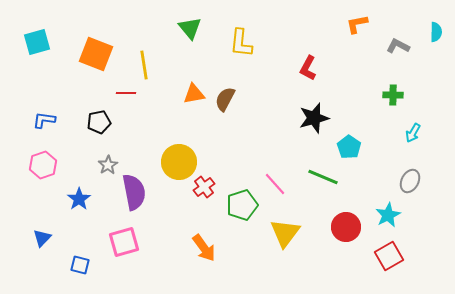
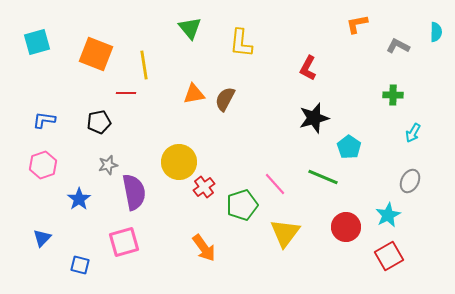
gray star: rotated 18 degrees clockwise
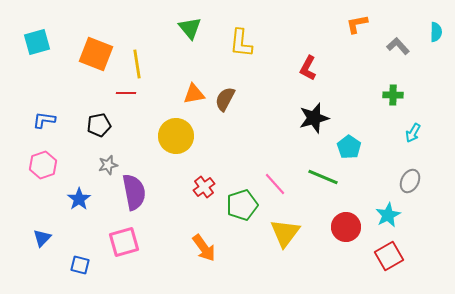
gray L-shape: rotated 20 degrees clockwise
yellow line: moved 7 px left, 1 px up
black pentagon: moved 3 px down
yellow circle: moved 3 px left, 26 px up
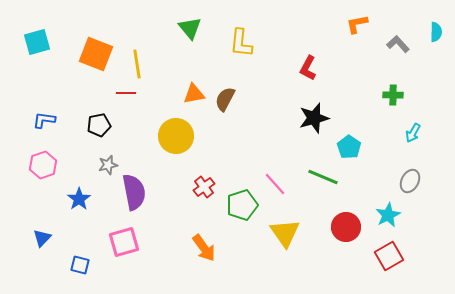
gray L-shape: moved 2 px up
yellow triangle: rotated 12 degrees counterclockwise
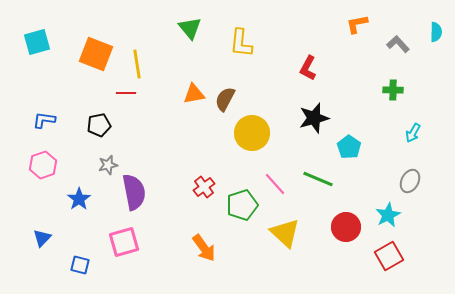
green cross: moved 5 px up
yellow circle: moved 76 px right, 3 px up
green line: moved 5 px left, 2 px down
yellow triangle: rotated 12 degrees counterclockwise
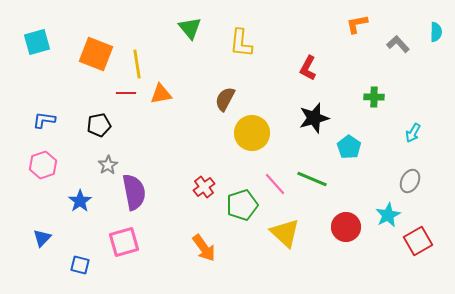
green cross: moved 19 px left, 7 px down
orange triangle: moved 33 px left
gray star: rotated 18 degrees counterclockwise
green line: moved 6 px left
blue star: moved 1 px right, 2 px down
red square: moved 29 px right, 15 px up
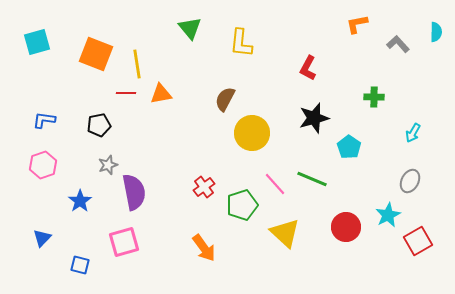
gray star: rotated 12 degrees clockwise
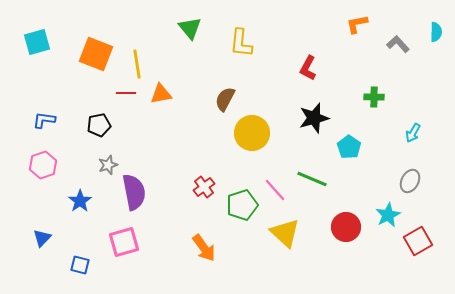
pink line: moved 6 px down
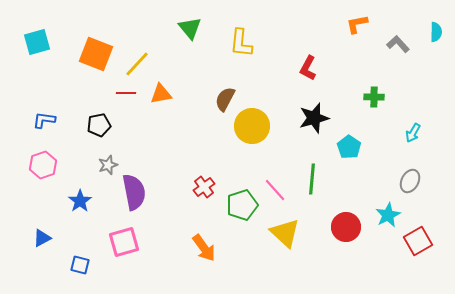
yellow line: rotated 52 degrees clockwise
yellow circle: moved 7 px up
green line: rotated 72 degrees clockwise
blue triangle: rotated 18 degrees clockwise
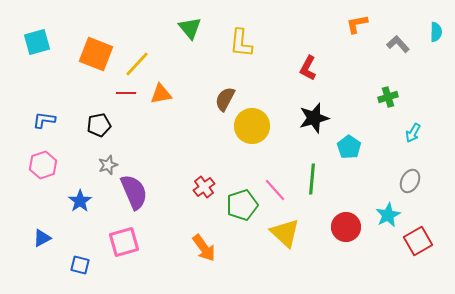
green cross: moved 14 px right; rotated 18 degrees counterclockwise
purple semicircle: rotated 12 degrees counterclockwise
